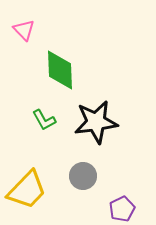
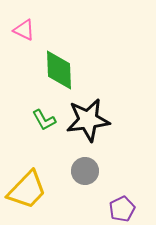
pink triangle: rotated 20 degrees counterclockwise
green diamond: moved 1 px left
black star: moved 8 px left, 2 px up
gray circle: moved 2 px right, 5 px up
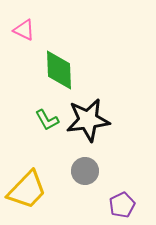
green L-shape: moved 3 px right
purple pentagon: moved 4 px up
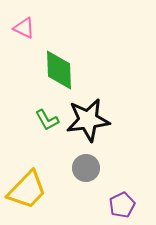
pink triangle: moved 2 px up
gray circle: moved 1 px right, 3 px up
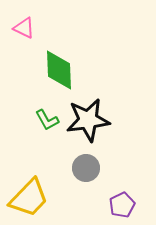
yellow trapezoid: moved 2 px right, 8 px down
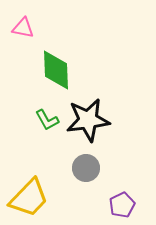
pink triangle: moved 1 px left; rotated 15 degrees counterclockwise
green diamond: moved 3 px left
